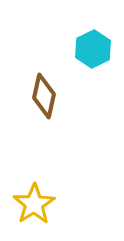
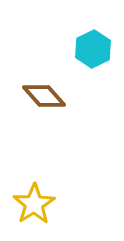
brown diamond: rotated 54 degrees counterclockwise
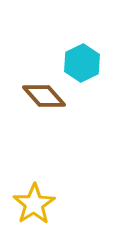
cyan hexagon: moved 11 px left, 14 px down
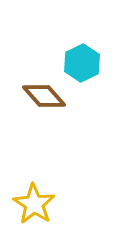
yellow star: rotated 6 degrees counterclockwise
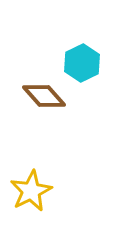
yellow star: moved 3 px left, 13 px up; rotated 12 degrees clockwise
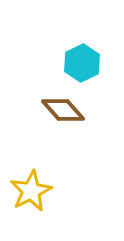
brown diamond: moved 19 px right, 14 px down
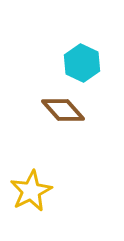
cyan hexagon: rotated 9 degrees counterclockwise
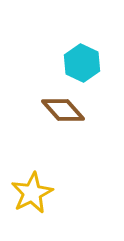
yellow star: moved 1 px right, 2 px down
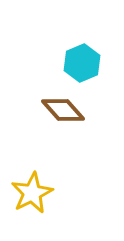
cyan hexagon: rotated 12 degrees clockwise
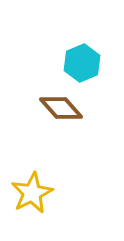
brown diamond: moved 2 px left, 2 px up
